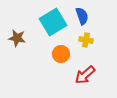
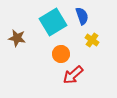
yellow cross: moved 6 px right; rotated 24 degrees clockwise
red arrow: moved 12 px left
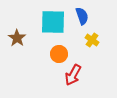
cyan square: rotated 32 degrees clockwise
brown star: rotated 24 degrees clockwise
orange circle: moved 2 px left
red arrow: rotated 20 degrees counterclockwise
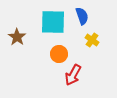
brown star: moved 1 px up
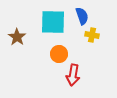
yellow cross: moved 5 px up; rotated 24 degrees counterclockwise
red arrow: rotated 20 degrees counterclockwise
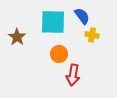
blue semicircle: rotated 18 degrees counterclockwise
